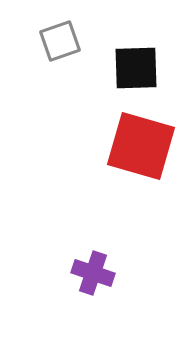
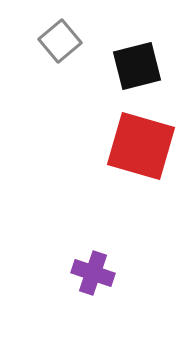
gray square: rotated 21 degrees counterclockwise
black square: moved 1 px right, 2 px up; rotated 12 degrees counterclockwise
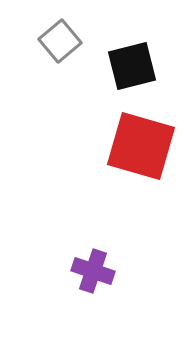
black square: moved 5 px left
purple cross: moved 2 px up
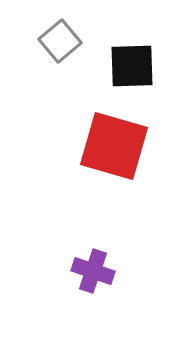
black square: rotated 12 degrees clockwise
red square: moved 27 px left
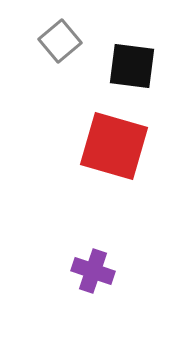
black square: rotated 9 degrees clockwise
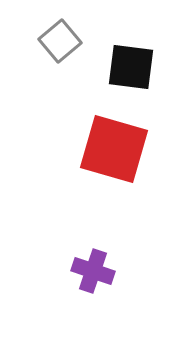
black square: moved 1 px left, 1 px down
red square: moved 3 px down
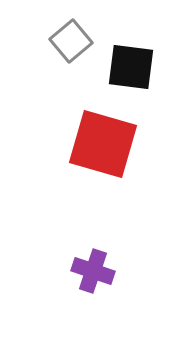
gray square: moved 11 px right
red square: moved 11 px left, 5 px up
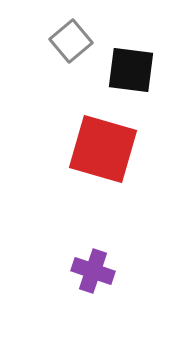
black square: moved 3 px down
red square: moved 5 px down
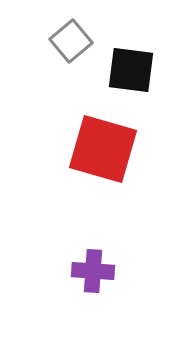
purple cross: rotated 15 degrees counterclockwise
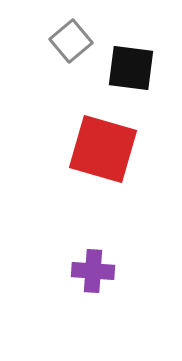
black square: moved 2 px up
